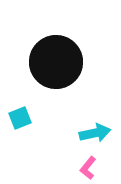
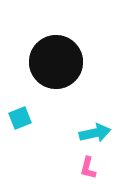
pink L-shape: rotated 25 degrees counterclockwise
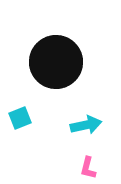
cyan arrow: moved 9 px left, 8 px up
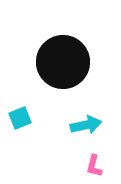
black circle: moved 7 px right
pink L-shape: moved 6 px right, 2 px up
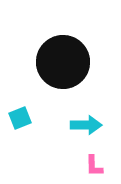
cyan arrow: rotated 12 degrees clockwise
pink L-shape: rotated 15 degrees counterclockwise
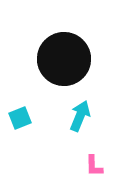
black circle: moved 1 px right, 3 px up
cyan arrow: moved 6 px left, 9 px up; rotated 68 degrees counterclockwise
